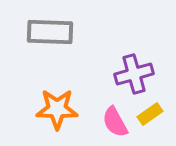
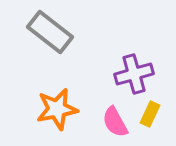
gray rectangle: rotated 36 degrees clockwise
orange star: rotated 12 degrees counterclockwise
yellow rectangle: rotated 30 degrees counterclockwise
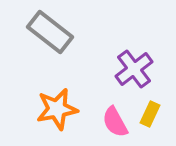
purple cross: moved 5 px up; rotated 21 degrees counterclockwise
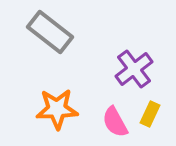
orange star: rotated 9 degrees clockwise
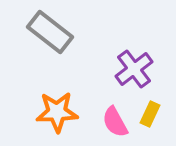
orange star: moved 3 px down
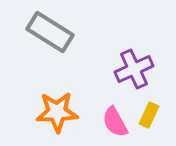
gray rectangle: rotated 6 degrees counterclockwise
purple cross: rotated 12 degrees clockwise
yellow rectangle: moved 1 px left, 1 px down
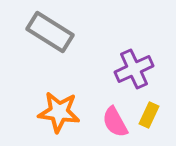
orange star: moved 2 px right; rotated 9 degrees clockwise
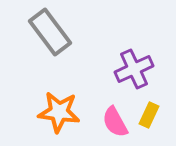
gray rectangle: rotated 21 degrees clockwise
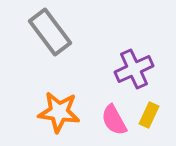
pink semicircle: moved 1 px left, 2 px up
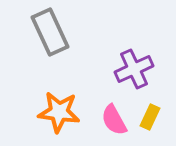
gray rectangle: rotated 12 degrees clockwise
yellow rectangle: moved 1 px right, 2 px down
